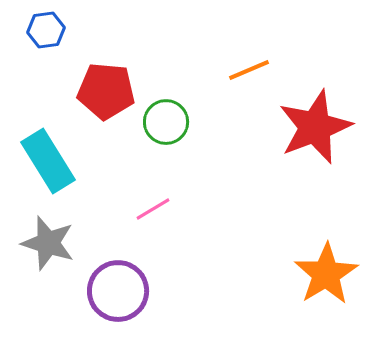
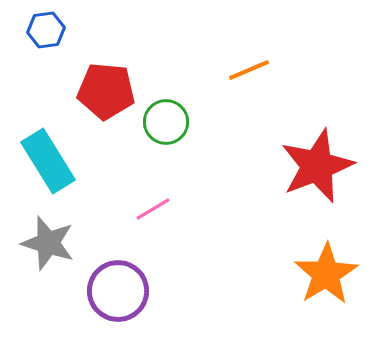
red star: moved 2 px right, 39 px down
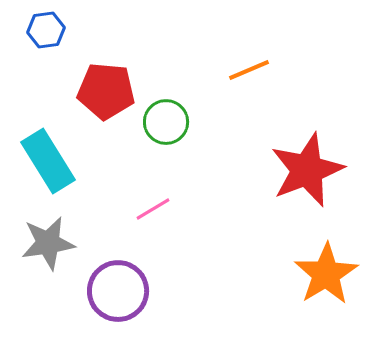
red star: moved 10 px left, 4 px down
gray star: rotated 26 degrees counterclockwise
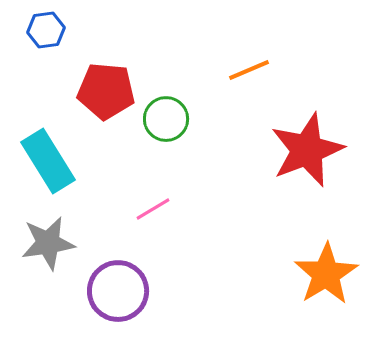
green circle: moved 3 px up
red star: moved 20 px up
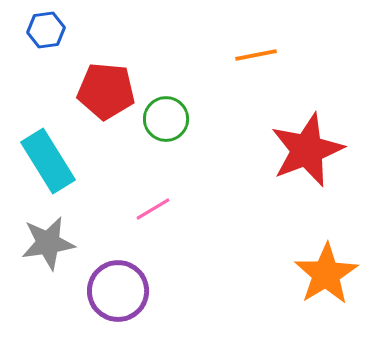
orange line: moved 7 px right, 15 px up; rotated 12 degrees clockwise
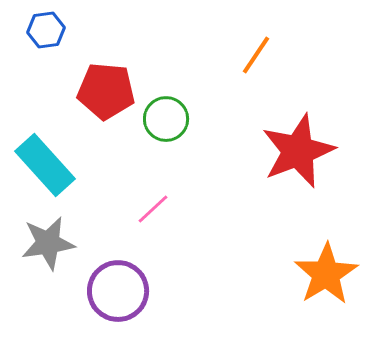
orange line: rotated 45 degrees counterclockwise
red star: moved 9 px left, 1 px down
cyan rectangle: moved 3 px left, 4 px down; rotated 10 degrees counterclockwise
pink line: rotated 12 degrees counterclockwise
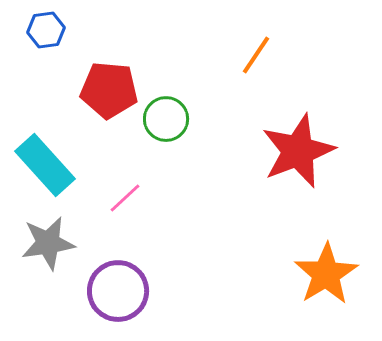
red pentagon: moved 3 px right, 1 px up
pink line: moved 28 px left, 11 px up
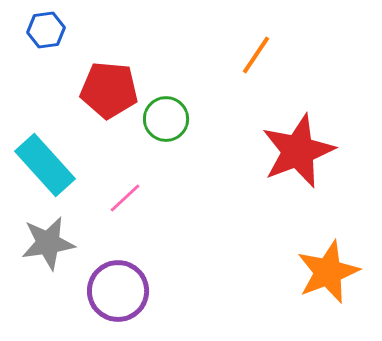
orange star: moved 2 px right, 2 px up; rotated 10 degrees clockwise
